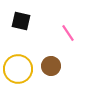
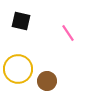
brown circle: moved 4 px left, 15 px down
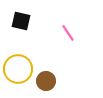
brown circle: moved 1 px left
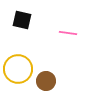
black square: moved 1 px right, 1 px up
pink line: rotated 48 degrees counterclockwise
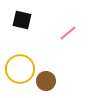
pink line: rotated 48 degrees counterclockwise
yellow circle: moved 2 px right
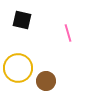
pink line: rotated 66 degrees counterclockwise
yellow circle: moved 2 px left, 1 px up
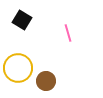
black square: rotated 18 degrees clockwise
